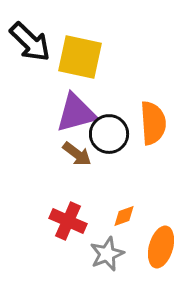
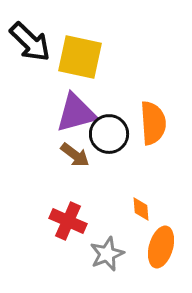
brown arrow: moved 2 px left, 1 px down
orange diamond: moved 17 px right, 7 px up; rotated 75 degrees counterclockwise
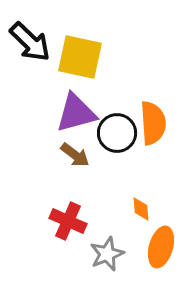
black circle: moved 8 px right, 1 px up
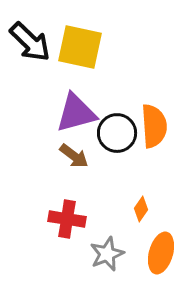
yellow square: moved 10 px up
orange semicircle: moved 1 px right, 3 px down
brown arrow: moved 1 px left, 1 px down
orange diamond: rotated 40 degrees clockwise
red cross: moved 1 px left, 2 px up; rotated 15 degrees counterclockwise
orange ellipse: moved 6 px down
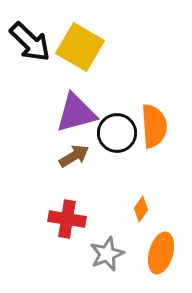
yellow square: rotated 18 degrees clockwise
brown arrow: rotated 68 degrees counterclockwise
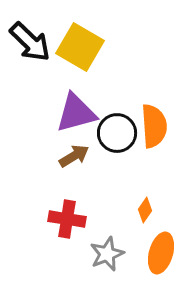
orange diamond: moved 4 px right, 1 px down
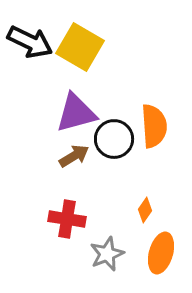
black arrow: rotated 18 degrees counterclockwise
black circle: moved 3 px left, 6 px down
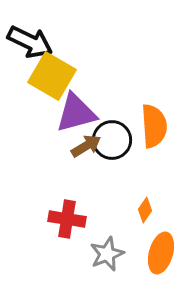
yellow square: moved 28 px left, 29 px down
black circle: moved 2 px left, 1 px down
brown arrow: moved 12 px right, 10 px up
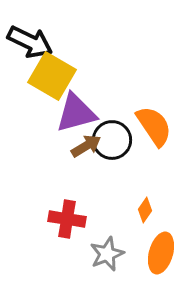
orange semicircle: rotated 30 degrees counterclockwise
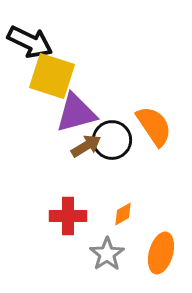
yellow square: rotated 12 degrees counterclockwise
orange diamond: moved 22 px left, 4 px down; rotated 25 degrees clockwise
red cross: moved 1 px right, 3 px up; rotated 9 degrees counterclockwise
gray star: rotated 12 degrees counterclockwise
